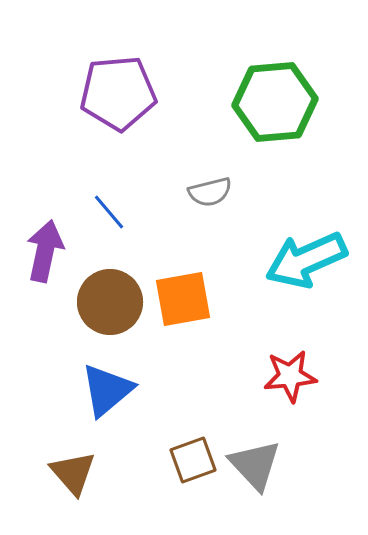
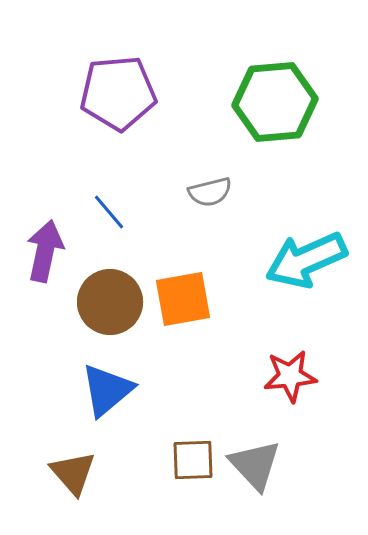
brown square: rotated 18 degrees clockwise
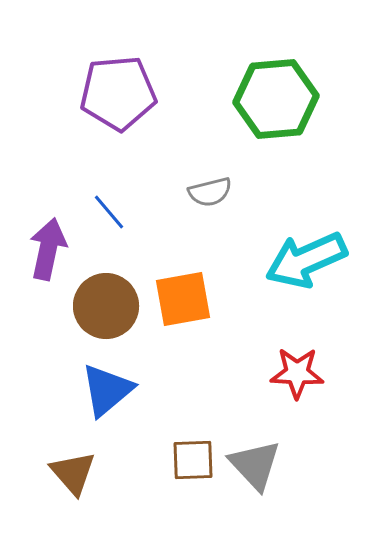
green hexagon: moved 1 px right, 3 px up
purple arrow: moved 3 px right, 2 px up
brown circle: moved 4 px left, 4 px down
red star: moved 7 px right, 3 px up; rotated 8 degrees clockwise
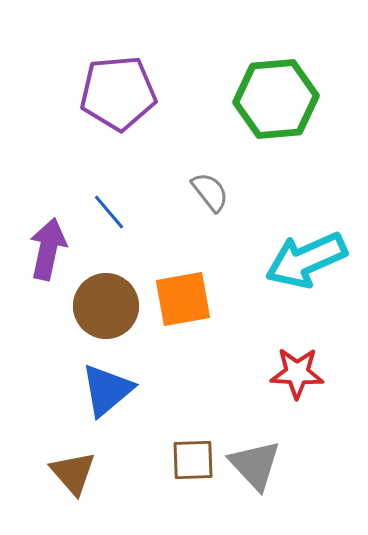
gray semicircle: rotated 114 degrees counterclockwise
